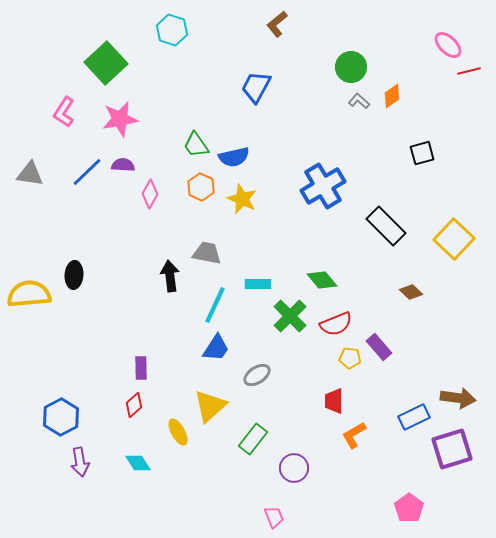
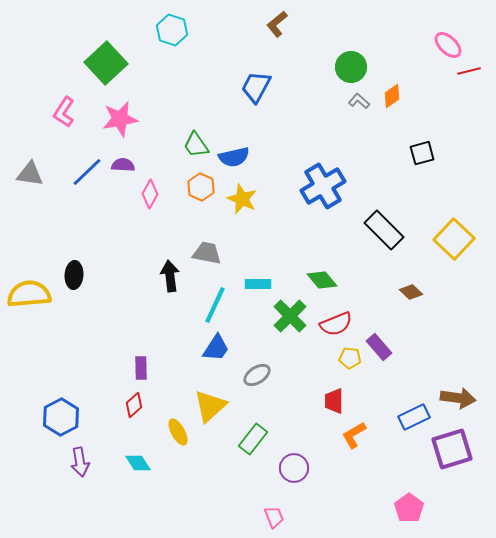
black rectangle at (386, 226): moved 2 px left, 4 px down
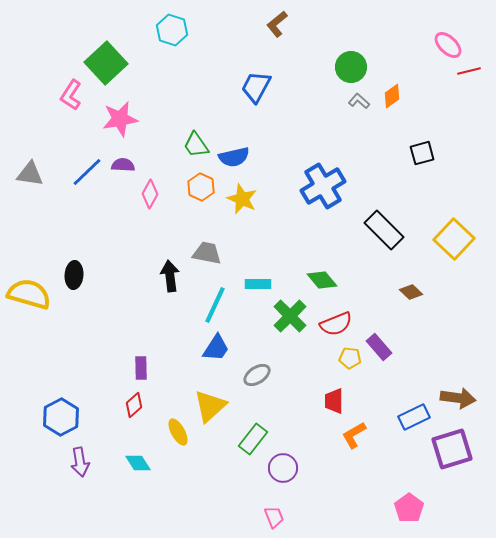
pink L-shape at (64, 112): moved 7 px right, 17 px up
yellow semicircle at (29, 294): rotated 21 degrees clockwise
purple circle at (294, 468): moved 11 px left
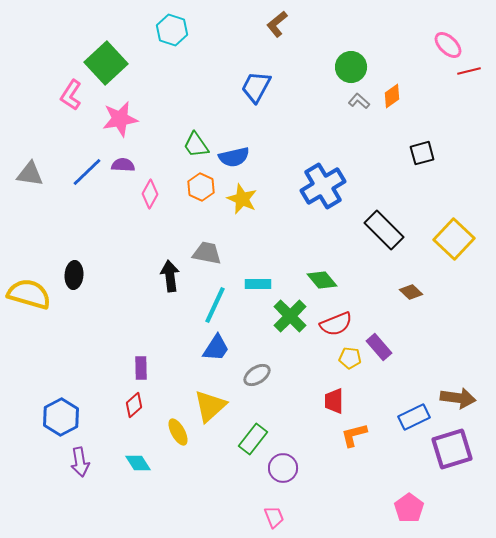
orange L-shape at (354, 435): rotated 16 degrees clockwise
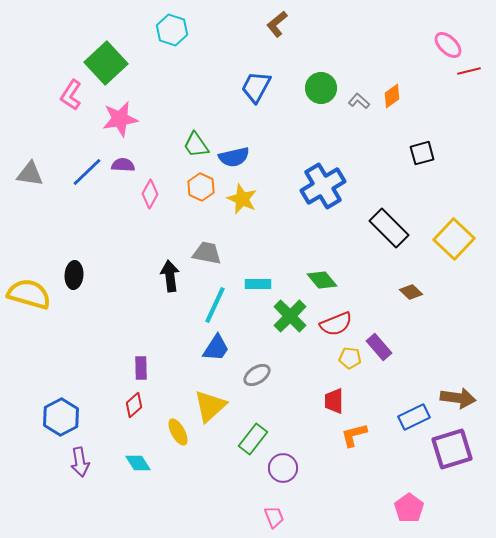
green circle at (351, 67): moved 30 px left, 21 px down
black rectangle at (384, 230): moved 5 px right, 2 px up
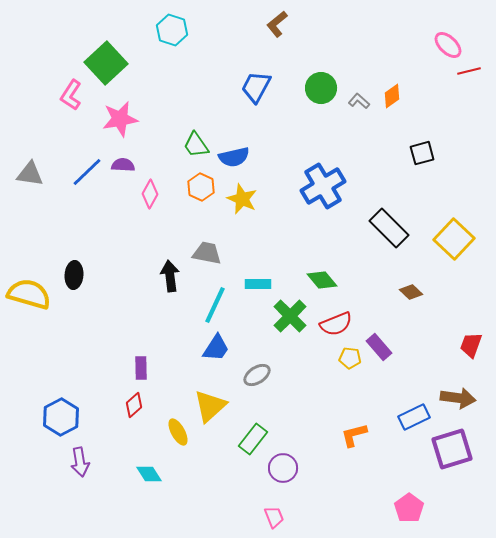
red trapezoid at (334, 401): moved 137 px right, 56 px up; rotated 20 degrees clockwise
cyan diamond at (138, 463): moved 11 px right, 11 px down
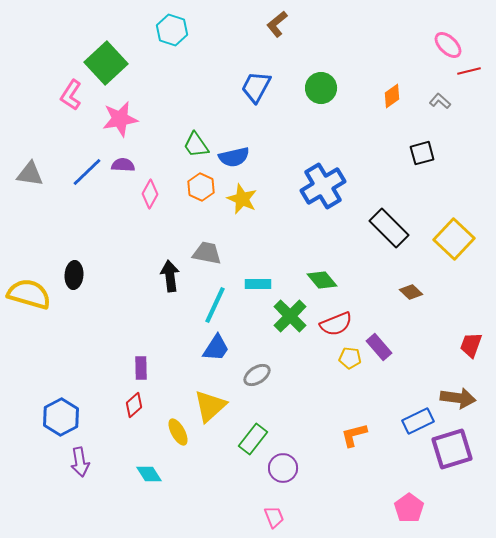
gray L-shape at (359, 101): moved 81 px right
blue rectangle at (414, 417): moved 4 px right, 4 px down
